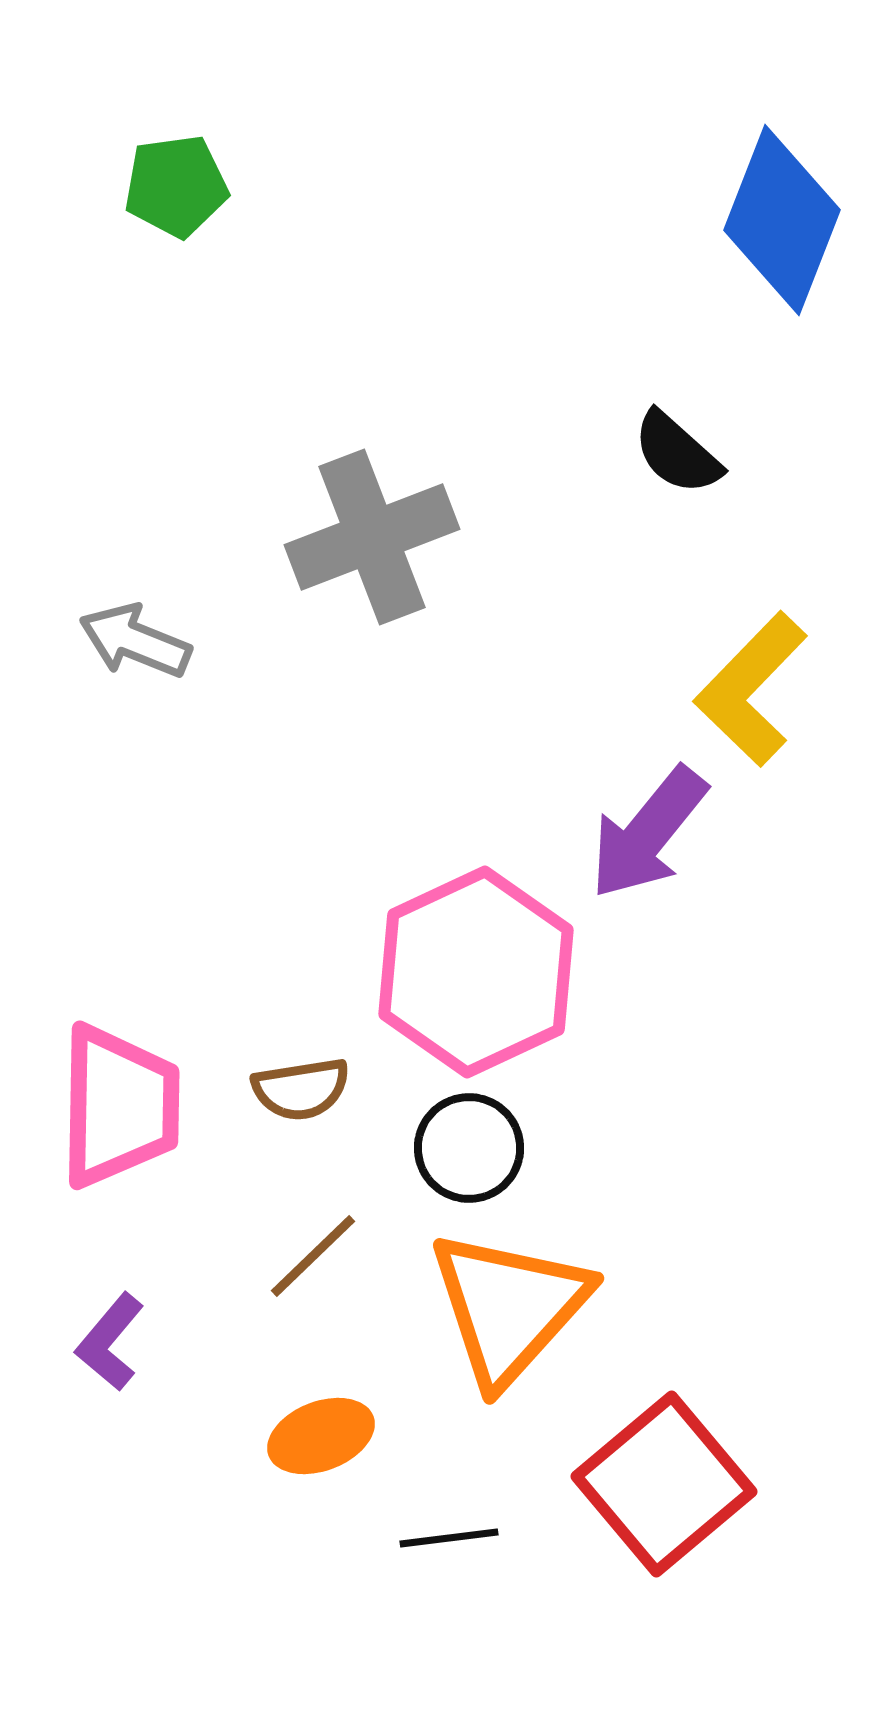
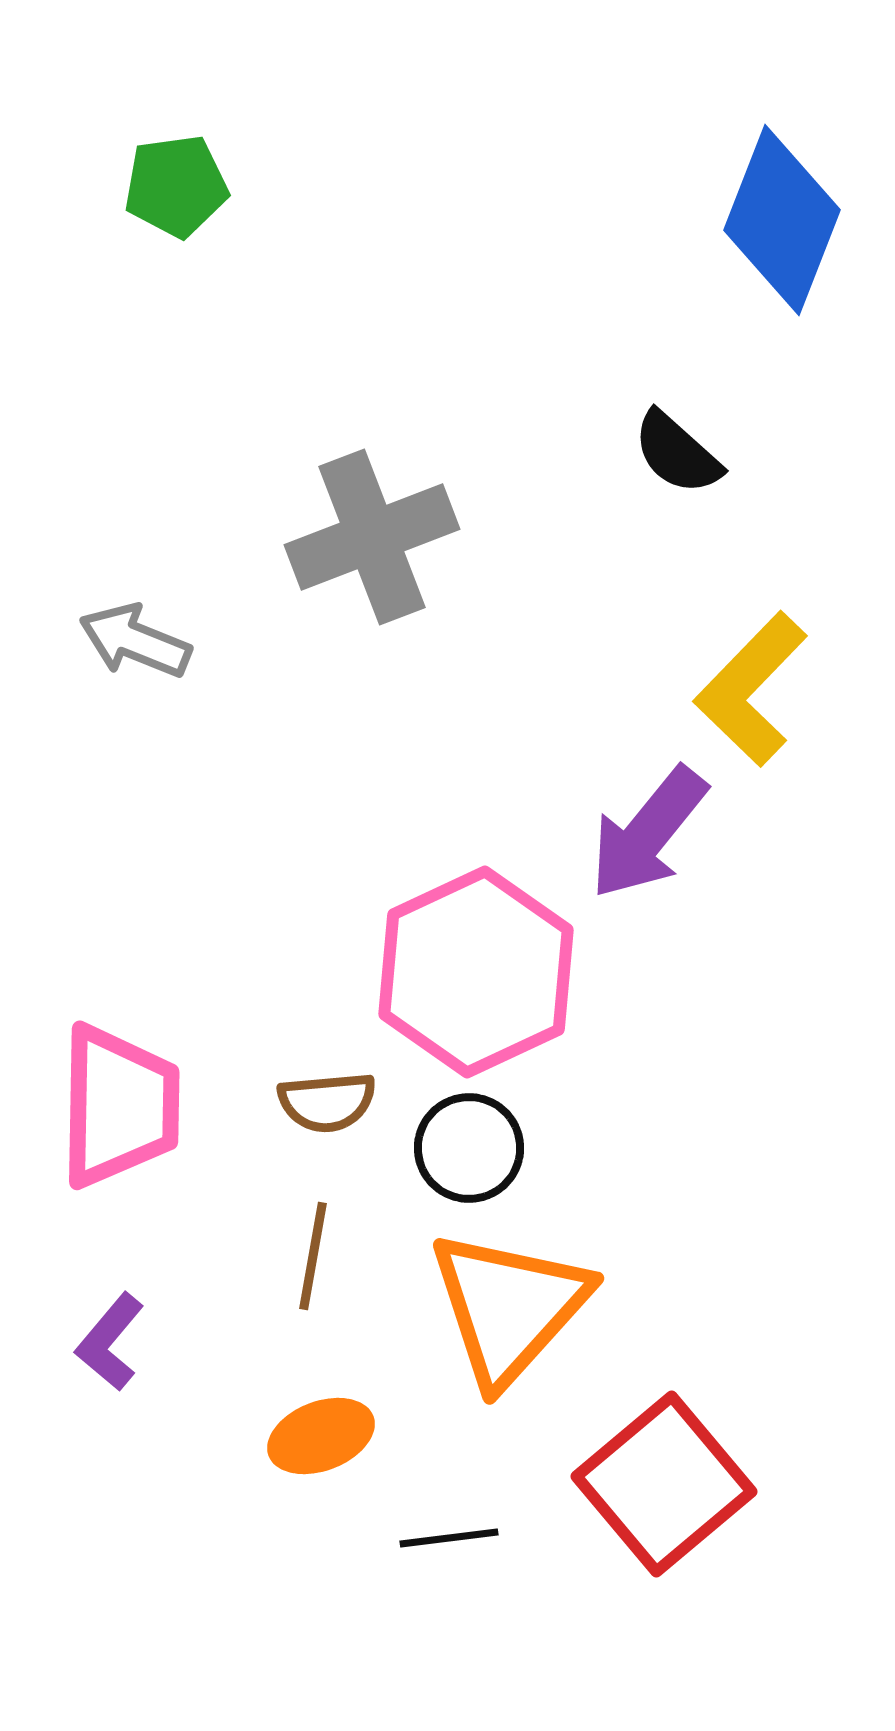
brown semicircle: moved 26 px right, 13 px down; rotated 4 degrees clockwise
brown line: rotated 36 degrees counterclockwise
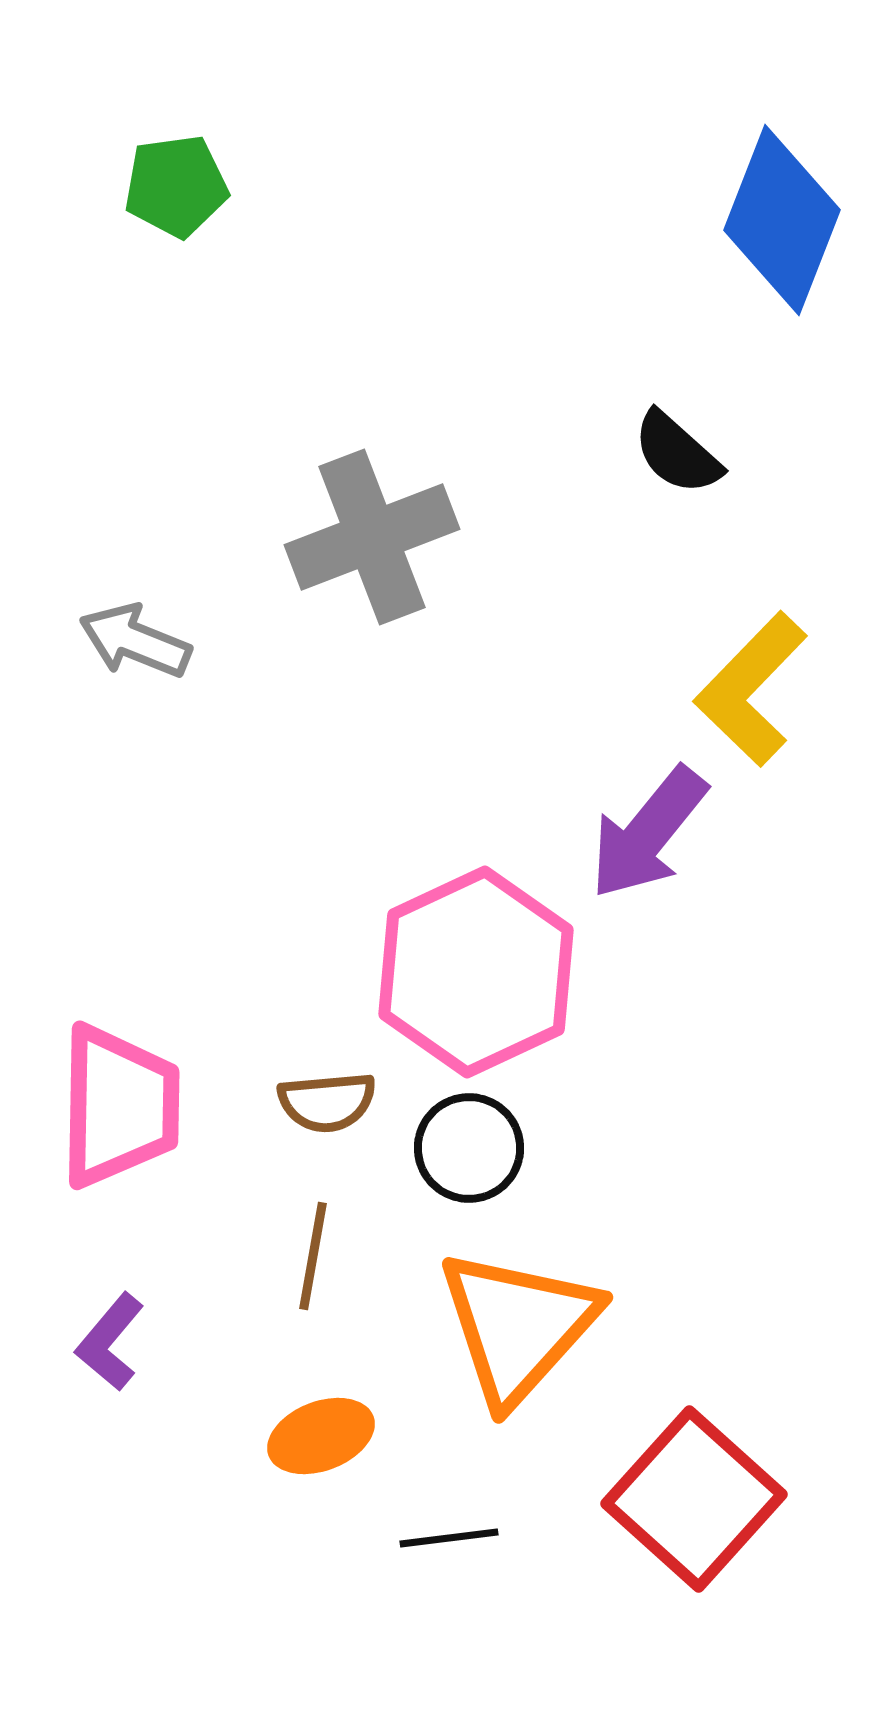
orange triangle: moved 9 px right, 19 px down
red square: moved 30 px right, 15 px down; rotated 8 degrees counterclockwise
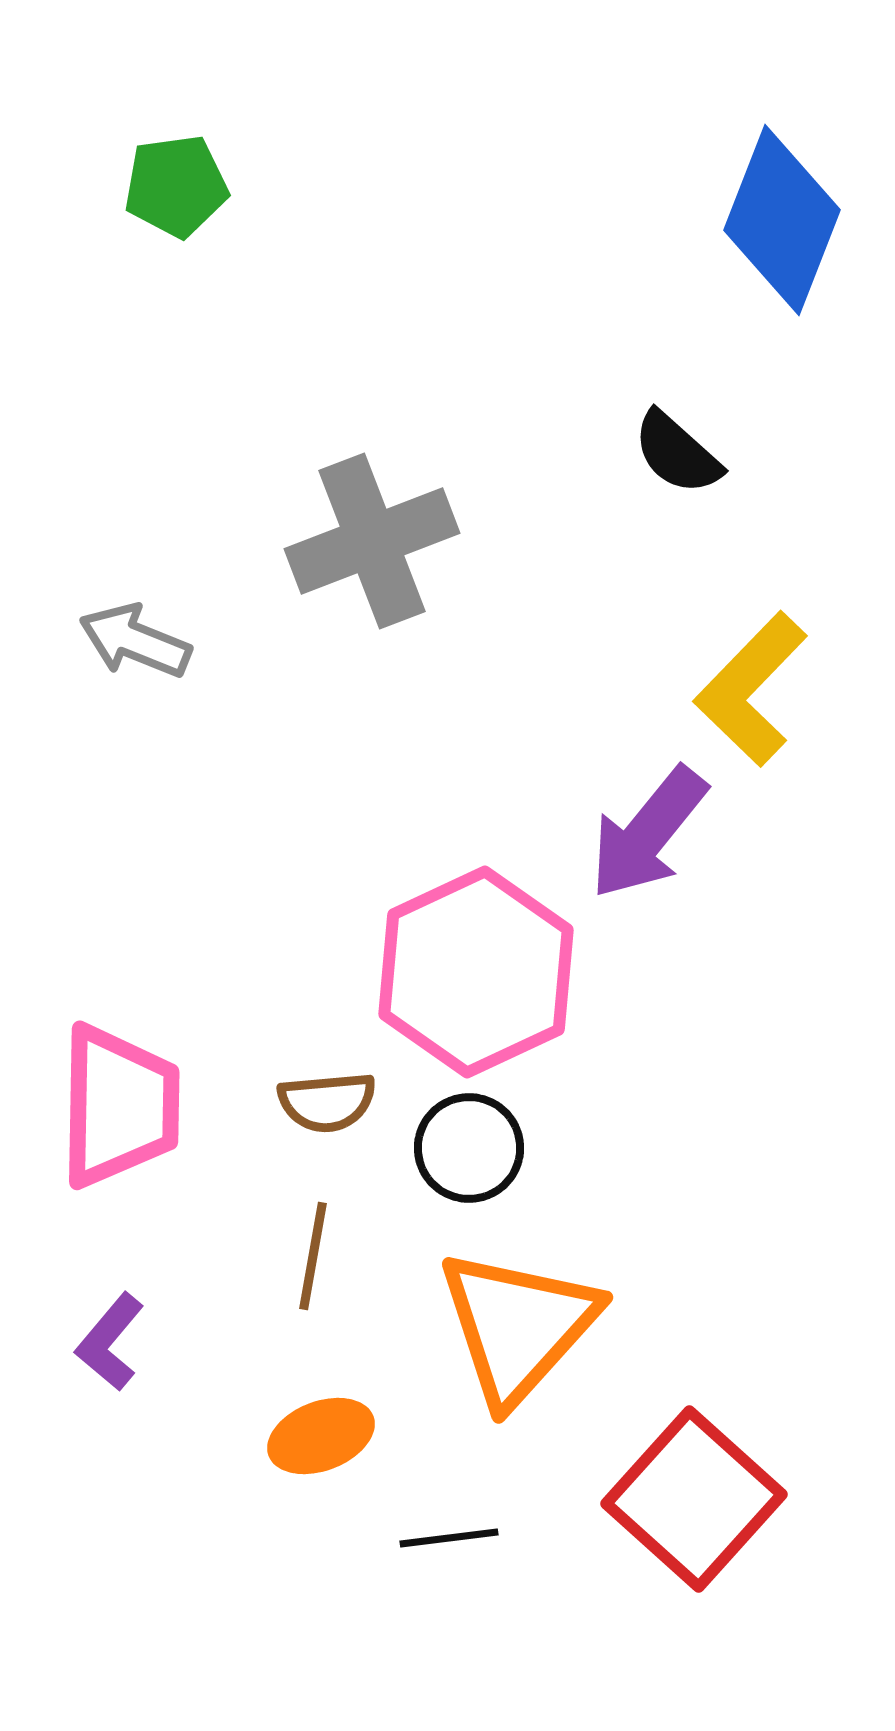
gray cross: moved 4 px down
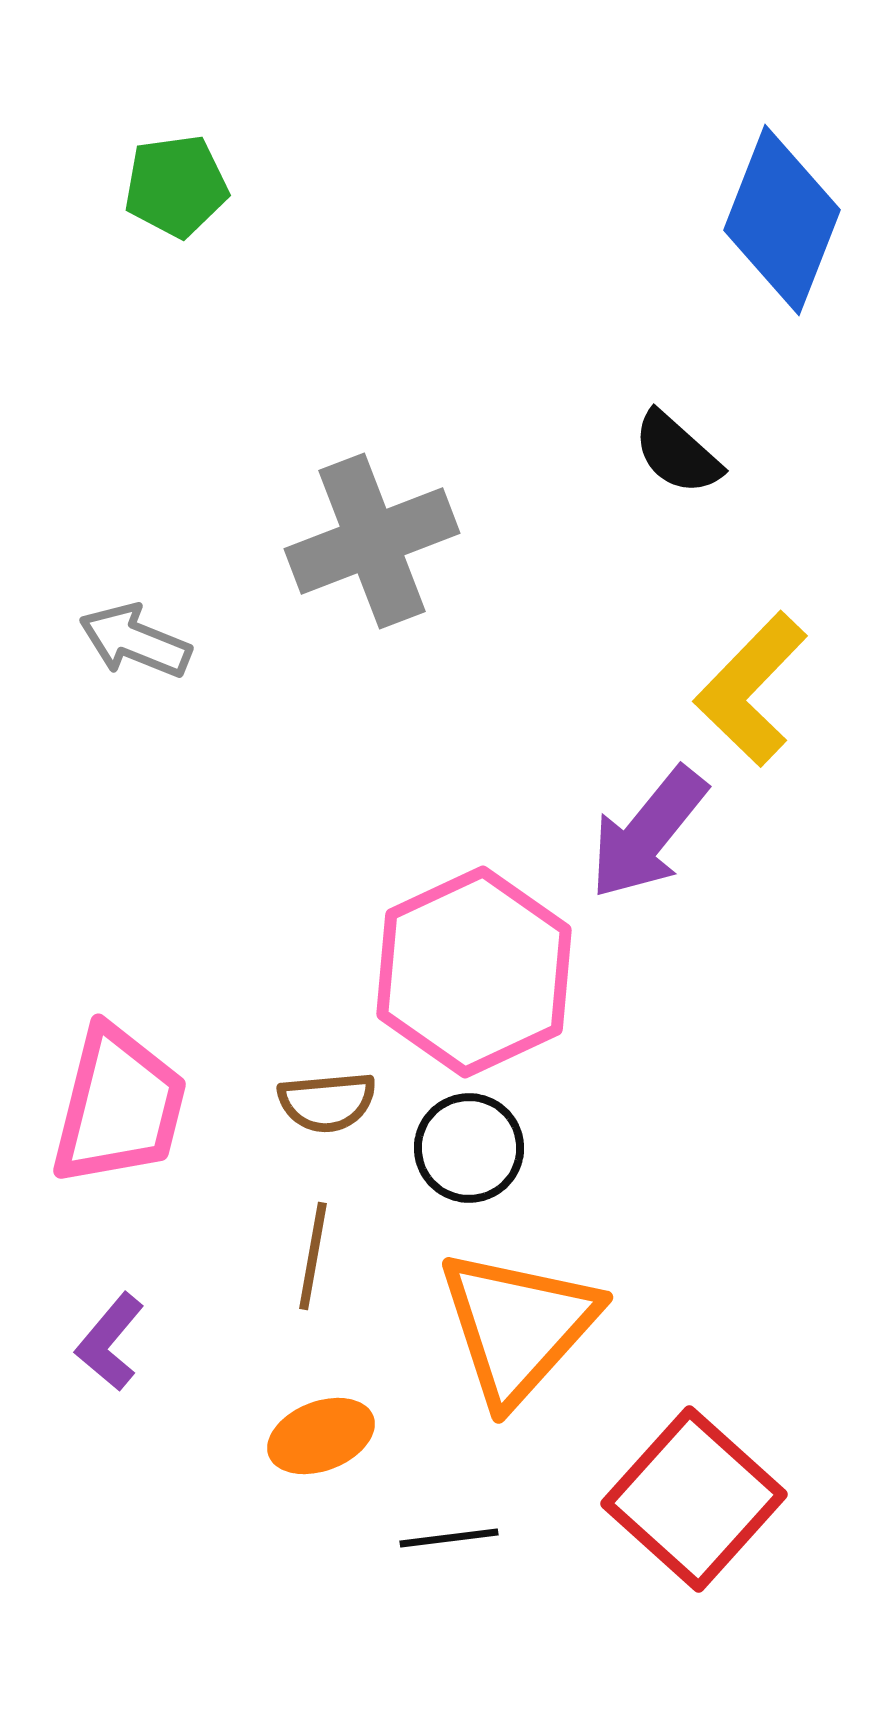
pink hexagon: moved 2 px left
pink trapezoid: rotated 13 degrees clockwise
